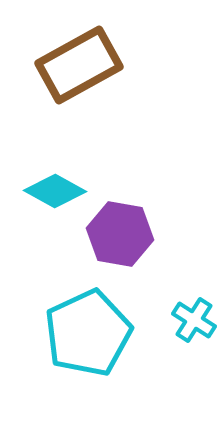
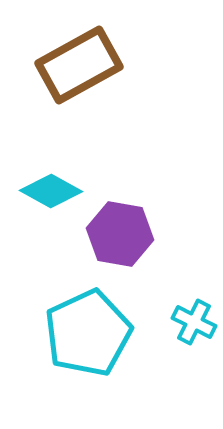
cyan diamond: moved 4 px left
cyan cross: moved 2 px down; rotated 6 degrees counterclockwise
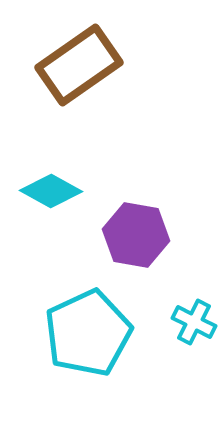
brown rectangle: rotated 6 degrees counterclockwise
purple hexagon: moved 16 px right, 1 px down
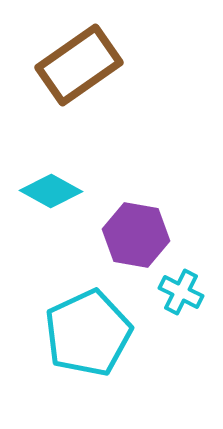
cyan cross: moved 13 px left, 30 px up
